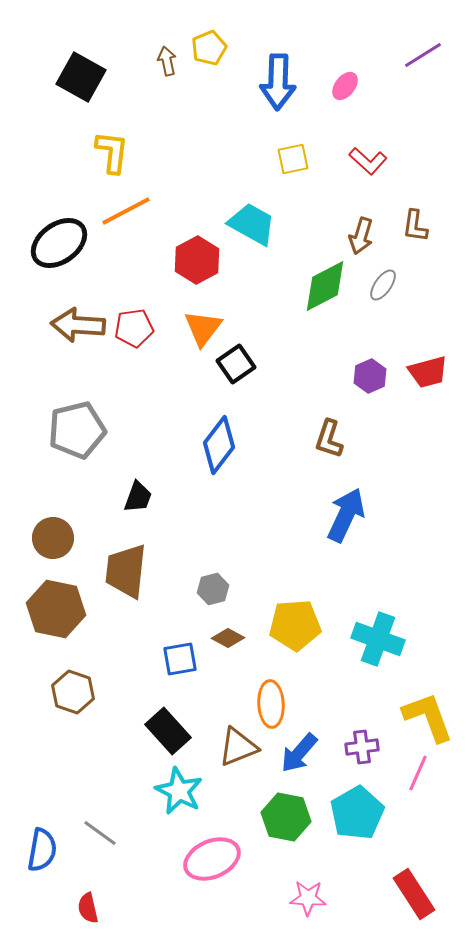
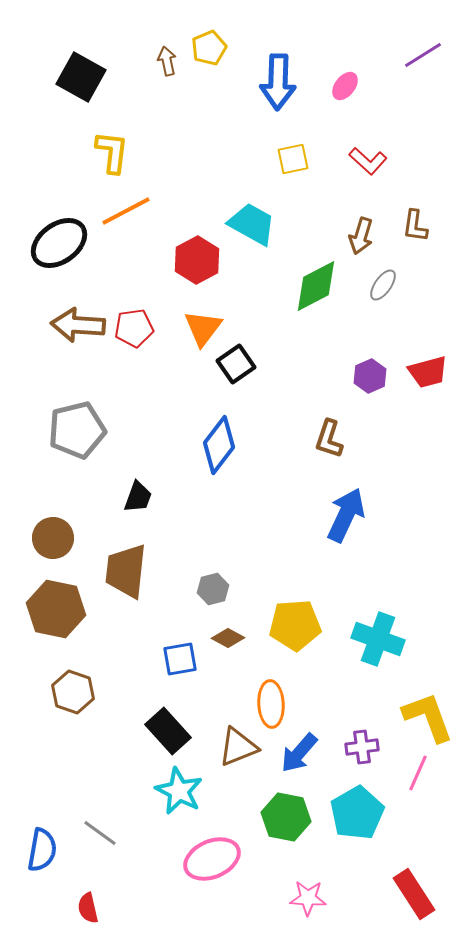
green diamond at (325, 286): moved 9 px left
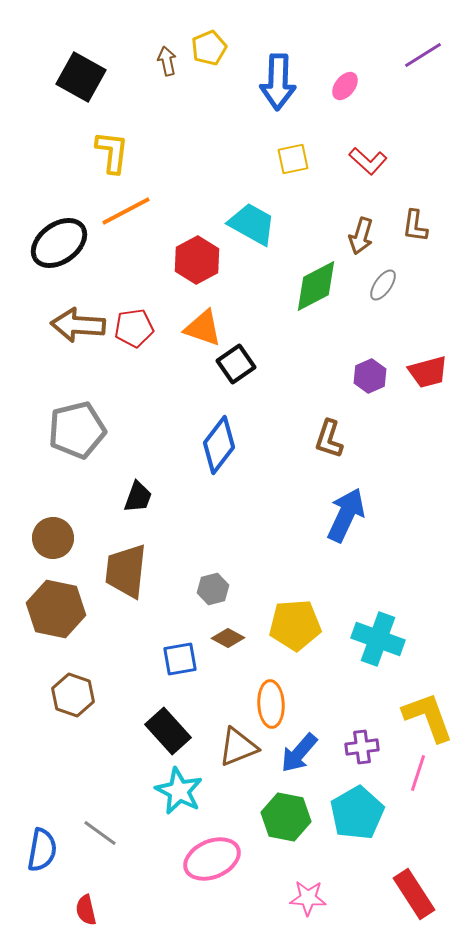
orange triangle at (203, 328): rotated 48 degrees counterclockwise
brown hexagon at (73, 692): moved 3 px down
pink line at (418, 773): rotated 6 degrees counterclockwise
red semicircle at (88, 908): moved 2 px left, 2 px down
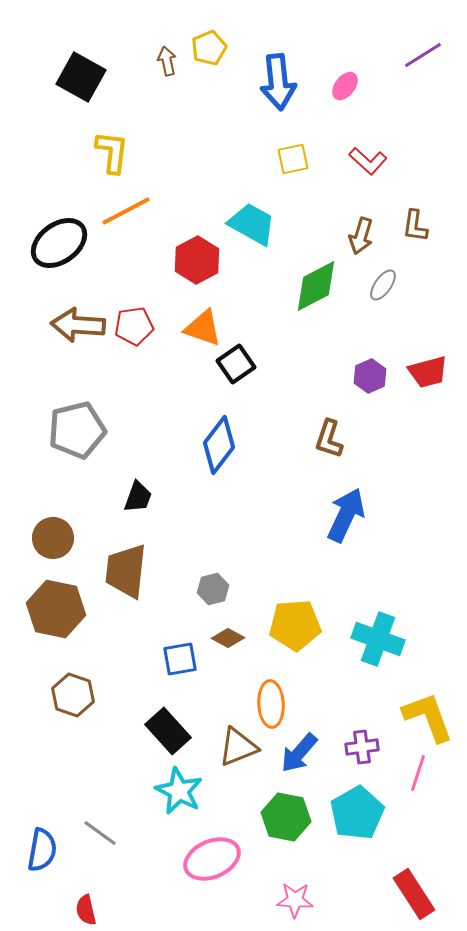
blue arrow at (278, 82): rotated 8 degrees counterclockwise
red pentagon at (134, 328): moved 2 px up
pink star at (308, 898): moved 13 px left, 2 px down
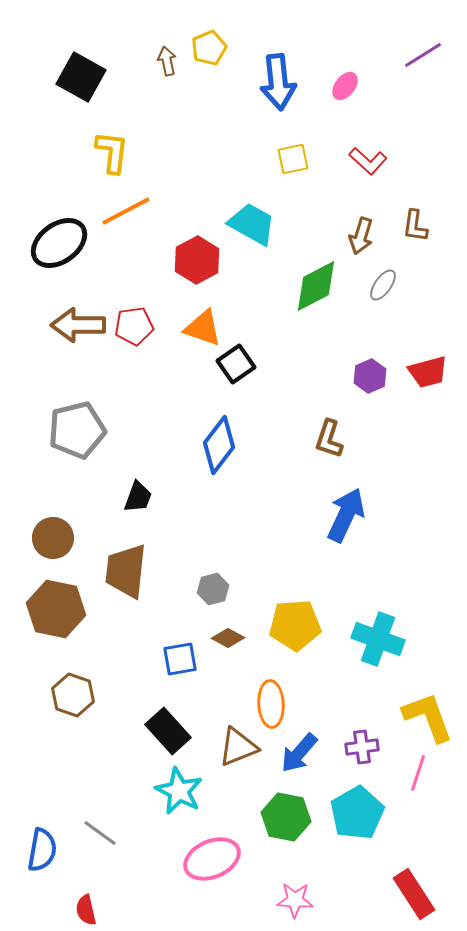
brown arrow at (78, 325): rotated 4 degrees counterclockwise
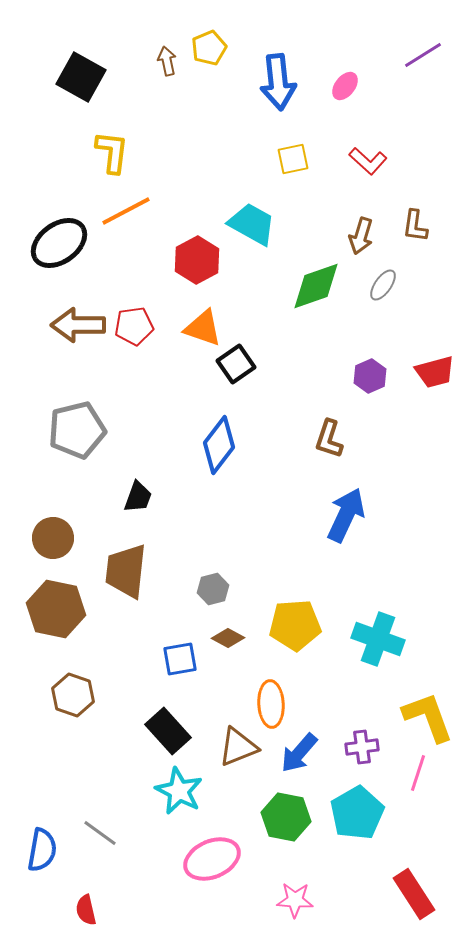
green diamond at (316, 286): rotated 8 degrees clockwise
red trapezoid at (428, 372): moved 7 px right
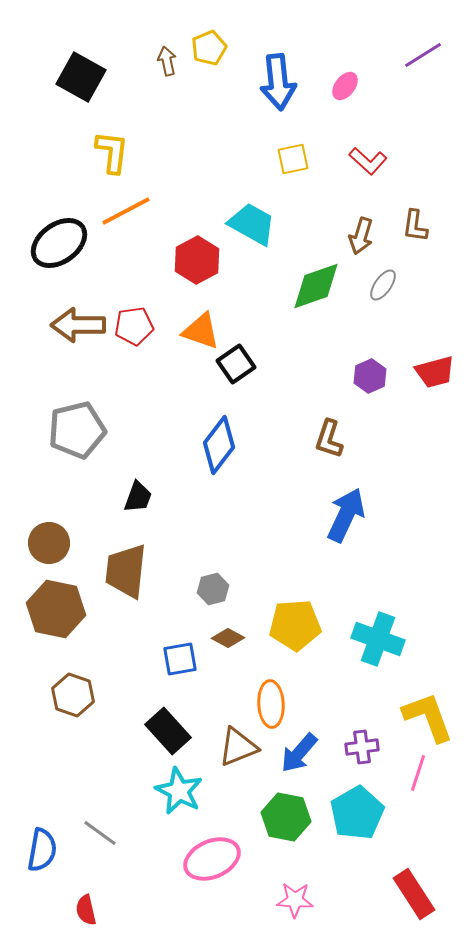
orange triangle at (203, 328): moved 2 px left, 3 px down
brown circle at (53, 538): moved 4 px left, 5 px down
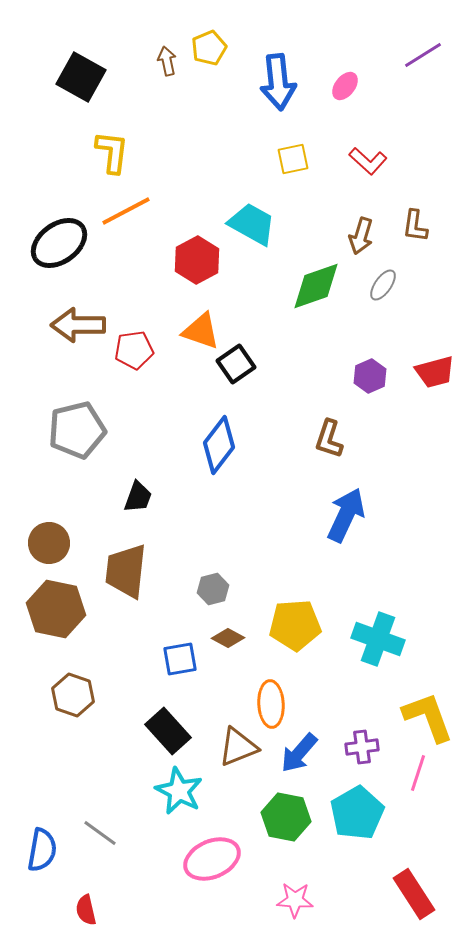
red pentagon at (134, 326): moved 24 px down
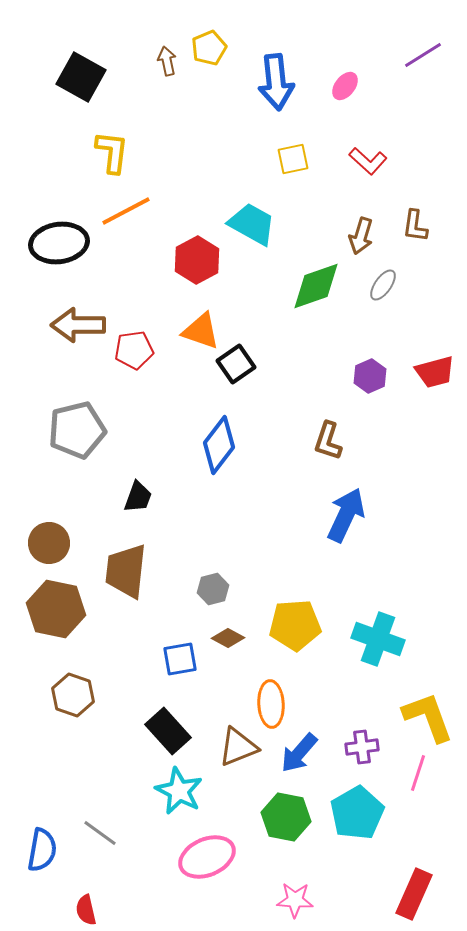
blue arrow at (278, 82): moved 2 px left
black ellipse at (59, 243): rotated 28 degrees clockwise
brown L-shape at (329, 439): moved 1 px left, 2 px down
pink ellipse at (212, 859): moved 5 px left, 2 px up
red rectangle at (414, 894): rotated 57 degrees clockwise
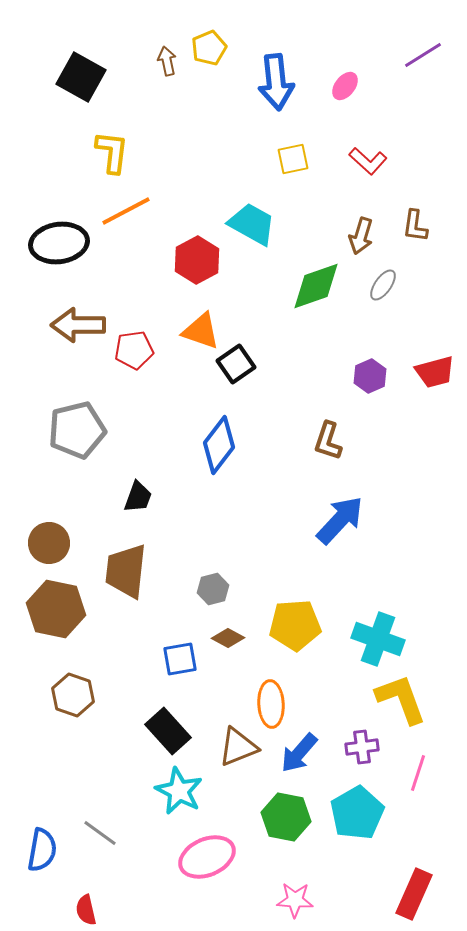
blue arrow at (346, 515): moved 6 px left, 5 px down; rotated 18 degrees clockwise
yellow L-shape at (428, 717): moved 27 px left, 18 px up
